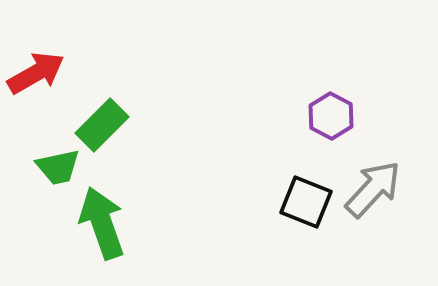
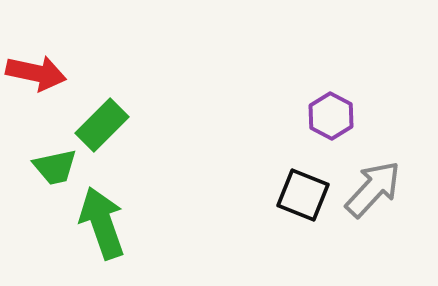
red arrow: rotated 42 degrees clockwise
green trapezoid: moved 3 px left
black square: moved 3 px left, 7 px up
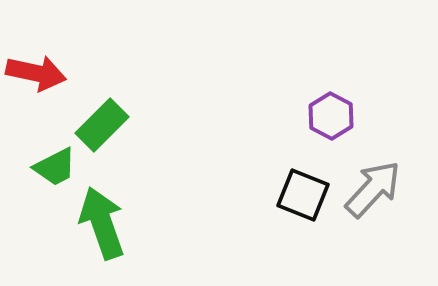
green trapezoid: rotated 15 degrees counterclockwise
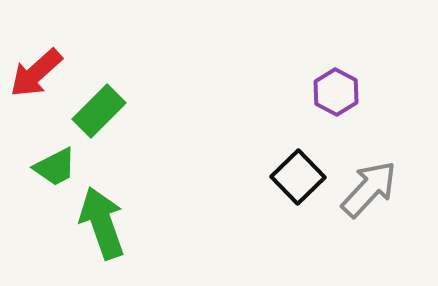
red arrow: rotated 126 degrees clockwise
purple hexagon: moved 5 px right, 24 px up
green rectangle: moved 3 px left, 14 px up
gray arrow: moved 4 px left
black square: moved 5 px left, 18 px up; rotated 24 degrees clockwise
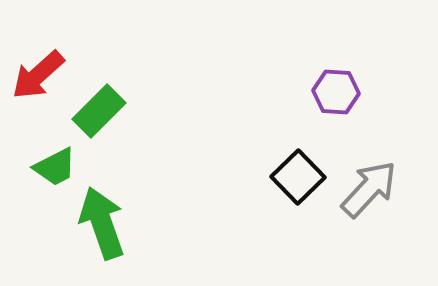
red arrow: moved 2 px right, 2 px down
purple hexagon: rotated 24 degrees counterclockwise
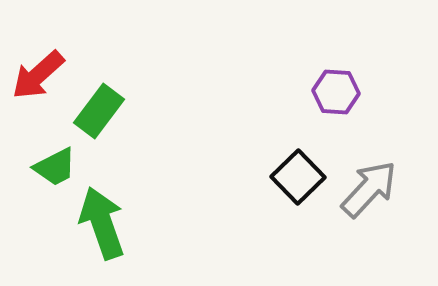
green rectangle: rotated 8 degrees counterclockwise
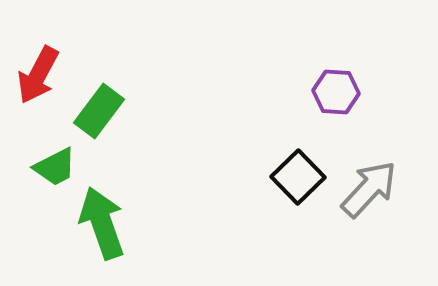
red arrow: rotated 20 degrees counterclockwise
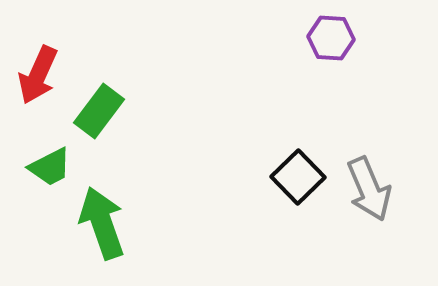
red arrow: rotated 4 degrees counterclockwise
purple hexagon: moved 5 px left, 54 px up
green trapezoid: moved 5 px left
gray arrow: rotated 114 degrees clockwise
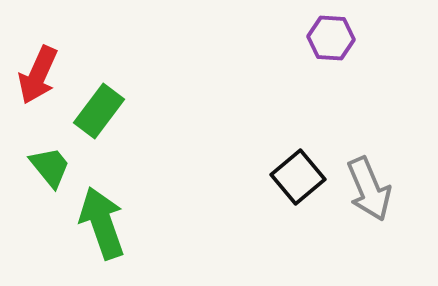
green trapezoid: rotated 102 degrees counterclockwise
black square: rotated 4 degrees clockwise
